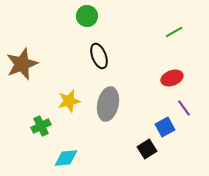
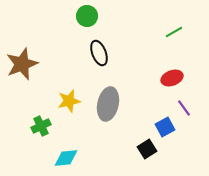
black ellipse: moved 3 px up
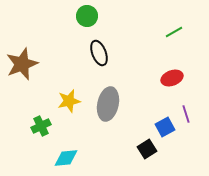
purple line: moved 2 px right, 6 px down; rotated 18 degrees clockwise
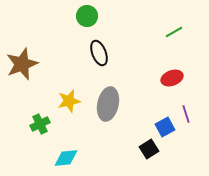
green cross: moved 1 px left, 2 px up
black square: moved 2 px right
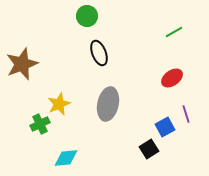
red ellipse: rotated 15 degrees counterclockwise
yellow star: moved 10 px left, 3 px down; rotated 10 degrees counterclockwise
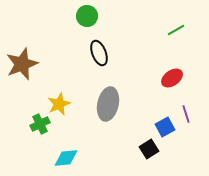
green line: moved 2 px right, 2 px up
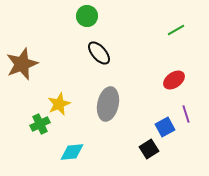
black ellipse: rotated 20 degrees counterclockwise
red ellipse: moved 2 px right, 2 px down
cyan diamond: moved 6 px right, 6 px up
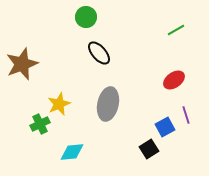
green circle: moved 1 px left, 1 px down
purple line: moved 1 px down
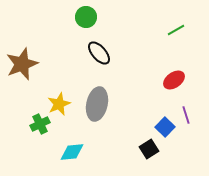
gray ellipse: moved 11 px left
blue square: rotated 18 degrees counterclockwise
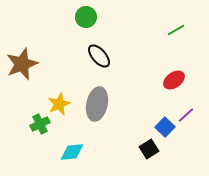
black ellipse: moved 3 px down
purple line: rotated 66 degrees clockwise
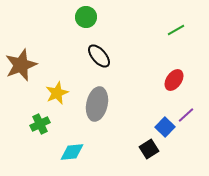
brown star: moved 1 px left, 1 px down
red ellipse: rotated 20 degrees counterclockwise
yellow star: moved 2 px left, 11 px up
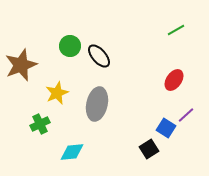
green circle: moved 16 px left, 29 px down
blue square: moved 1 px right, 1 px down; rotated 12 degrees counterclockwise
